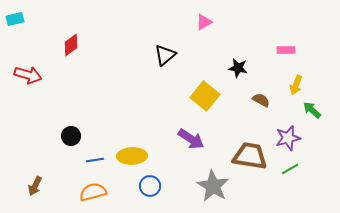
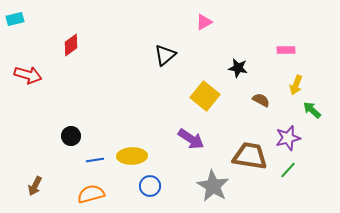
green line: moved 2 px left, 1 px down; rotated 18 degrees counterclockwise
orange semicircle: moved 2 px left, 2 px down
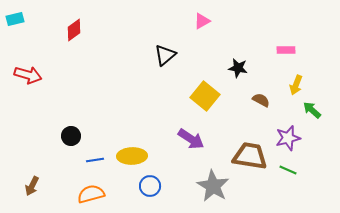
pink triangle: moved 2 px left, 1 px up
red diamond: moved 3 px right, 15 px up
green line: rotated 72 degrees clockwise
brown arrow: moved 3 px left
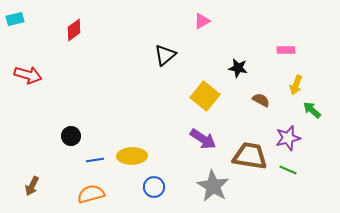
purple arrow: moved 12 px right
blue circle: moved 4 px right, 1 px down
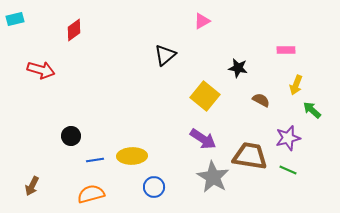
red arrow: moved 13 px right, 5 px up
gray star: moved 9 px up
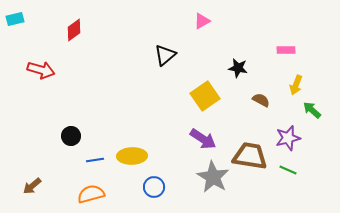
yellow square: rotated 16 degrees clockwise
brown arrow: rotated 24 degrees clockwise
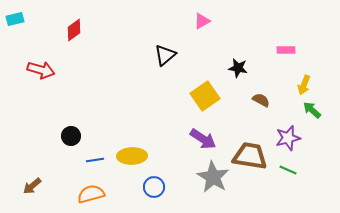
yellow arrow: moved 8 px right
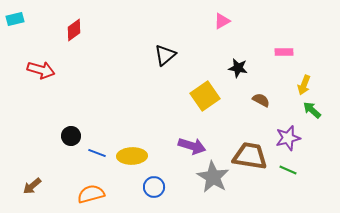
pink triangle: moved 20 px right
pink rectangle: moved 2 px left, 2 px down
purple arrow: moved 11 px left, 7 px down; rotated 16 degrees counterclockwise
blue line: moved 2 px right, 7 px up; rotated 30 degrees clockwise
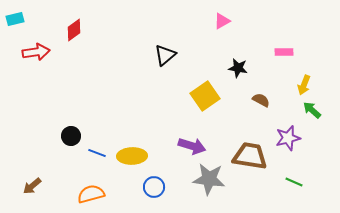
red arrow: moved 5 px left, 18 px up; rotated 24 degrees counterclockwise
green line: moved 6 px right, 12 px down
gray star: moved 4 px left, 2 px down; rotated 24 degrees counterclockwise
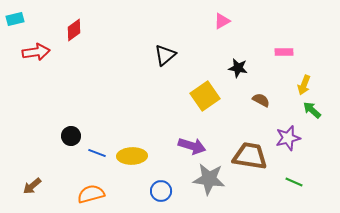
blue circle: moved 7 px right, 4 px down
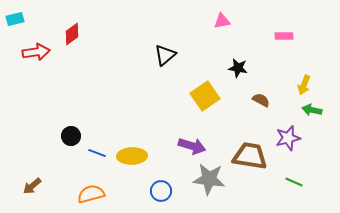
pink triangle: rotated 18 degrees clockwise
red diamond: moved 2 px left, 4 px down
pink rectangle: moved 16 px up
green arrow: rotated 30 degrees counterclockwise
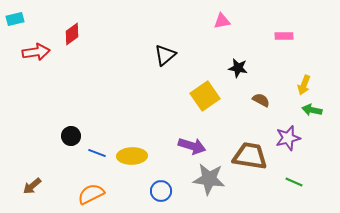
orange semicircle: rotated 12 degrees counterclockwise
